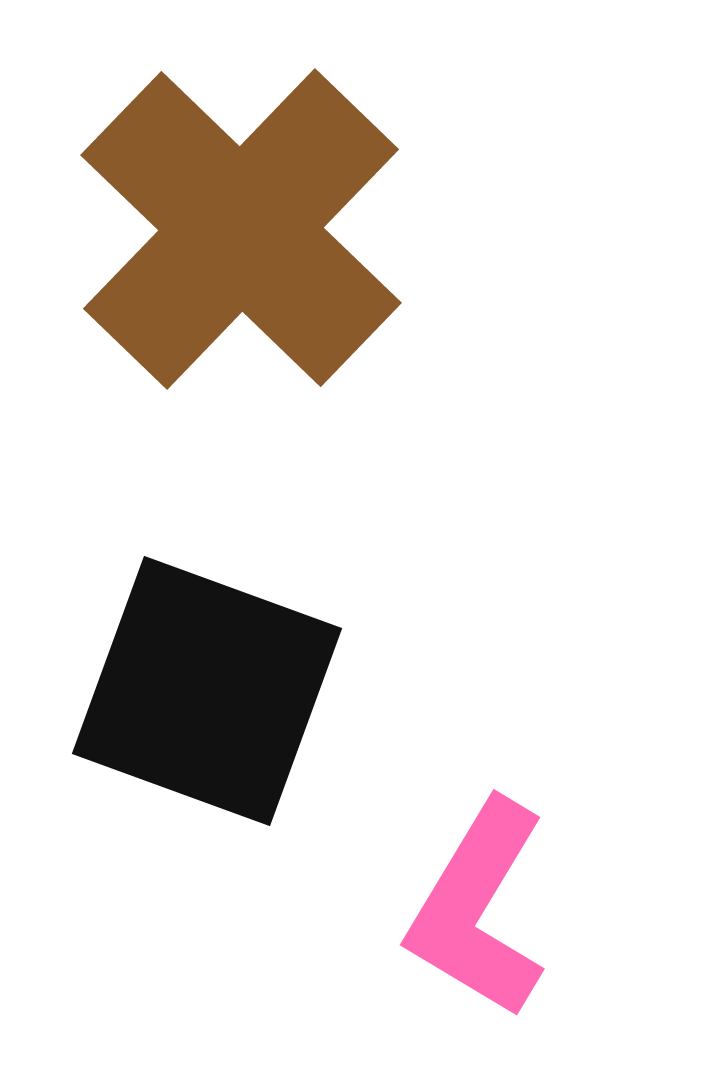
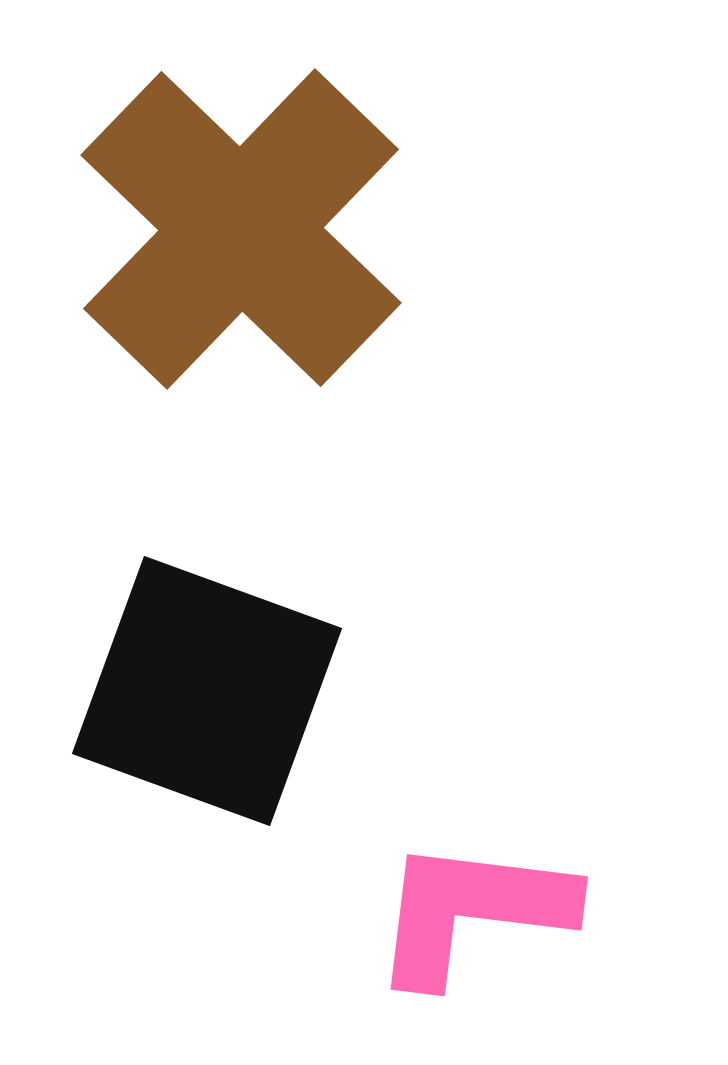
pink L-shape: moved 6 px left, 2 px down; rotated 66 degrees clockwise
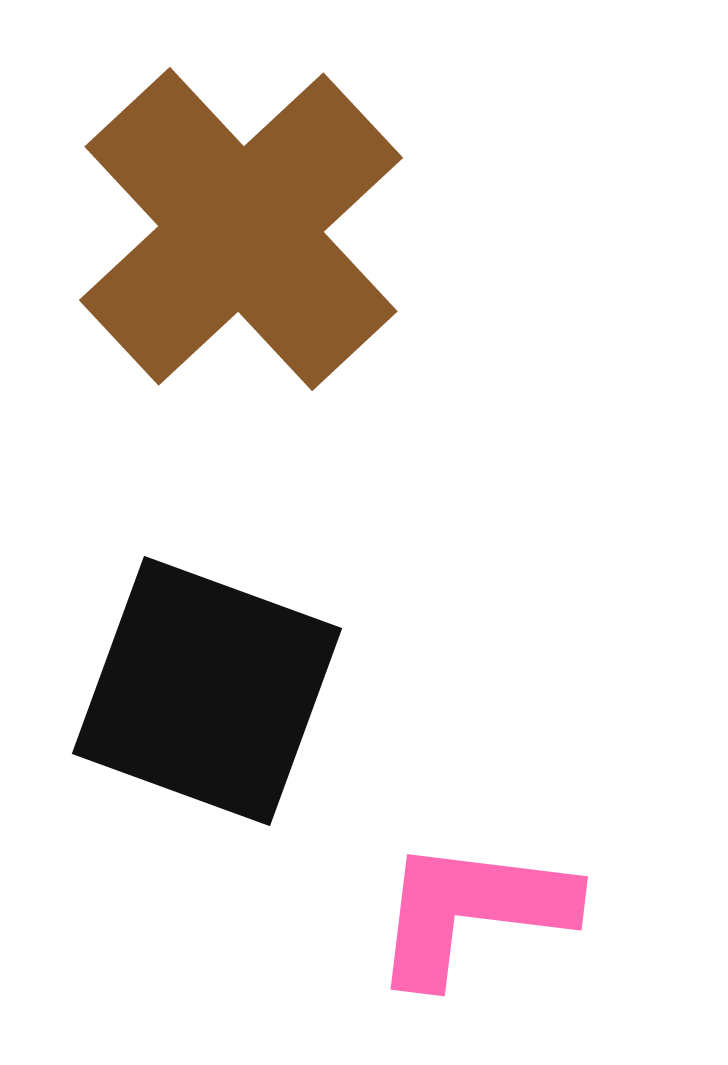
brown cross: rotated 3 degrees clockwise
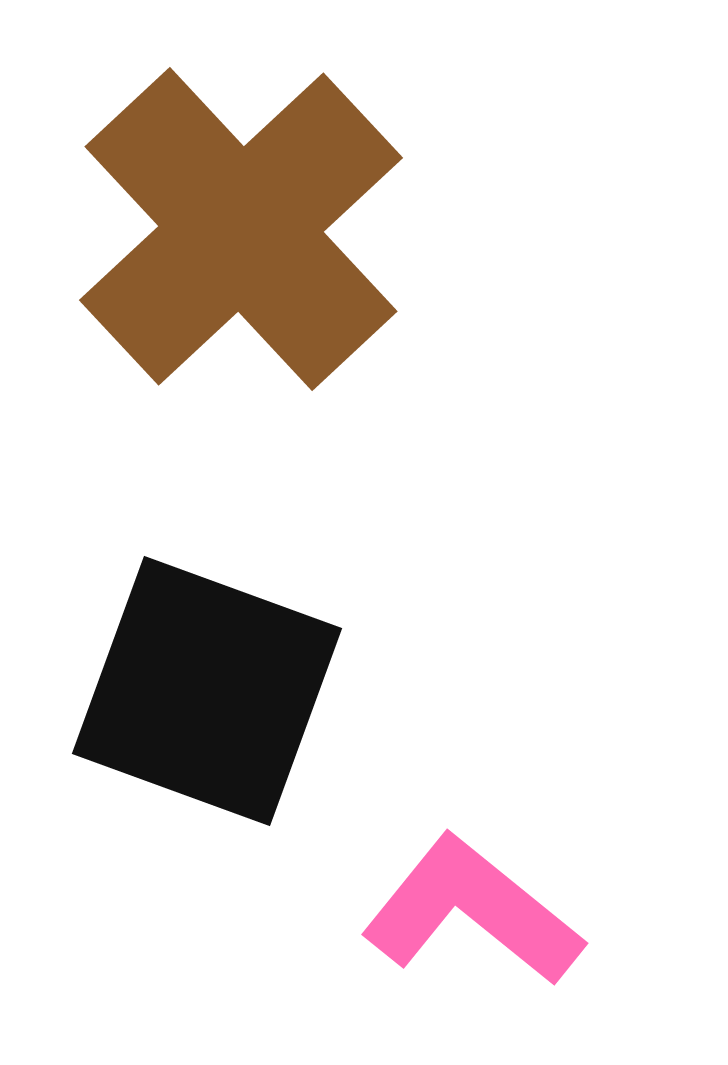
pink L-shape: rotated 32 degrees clockwise
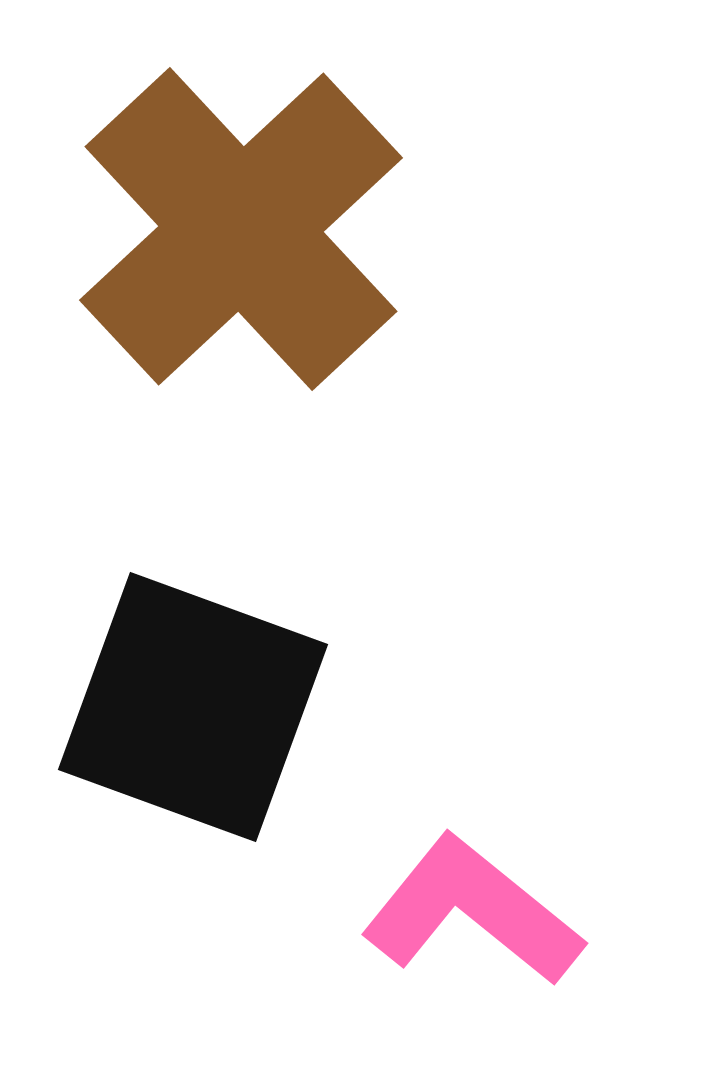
black square: moved 14 px left, 16 px down
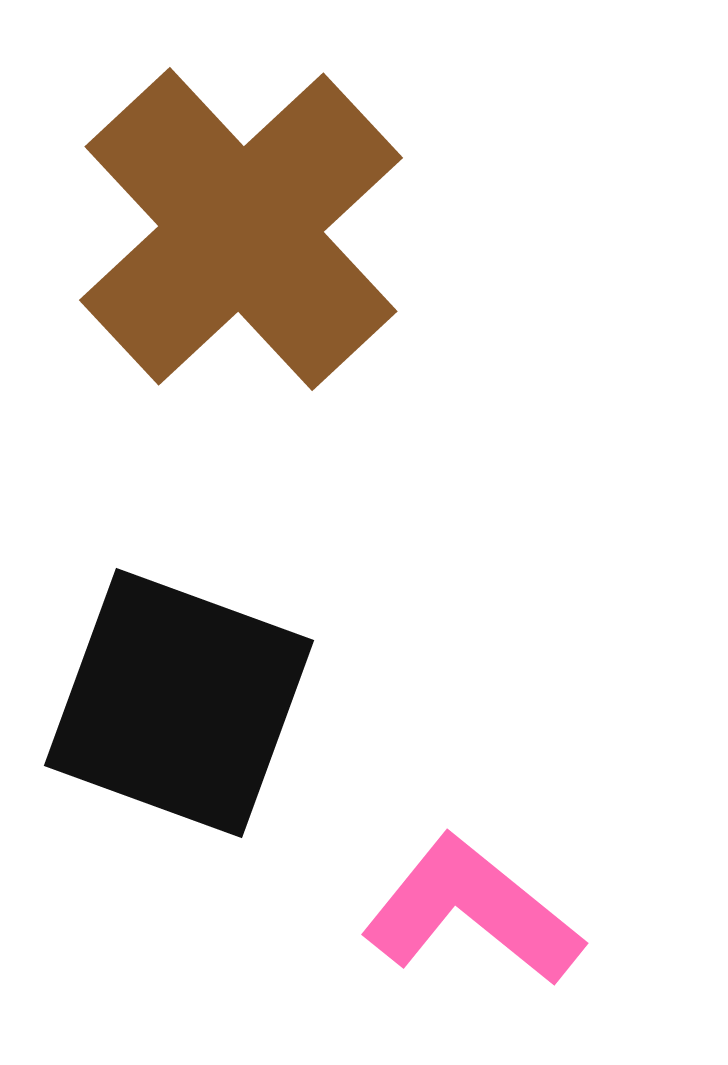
black square: moved 14 px left, 4 px up
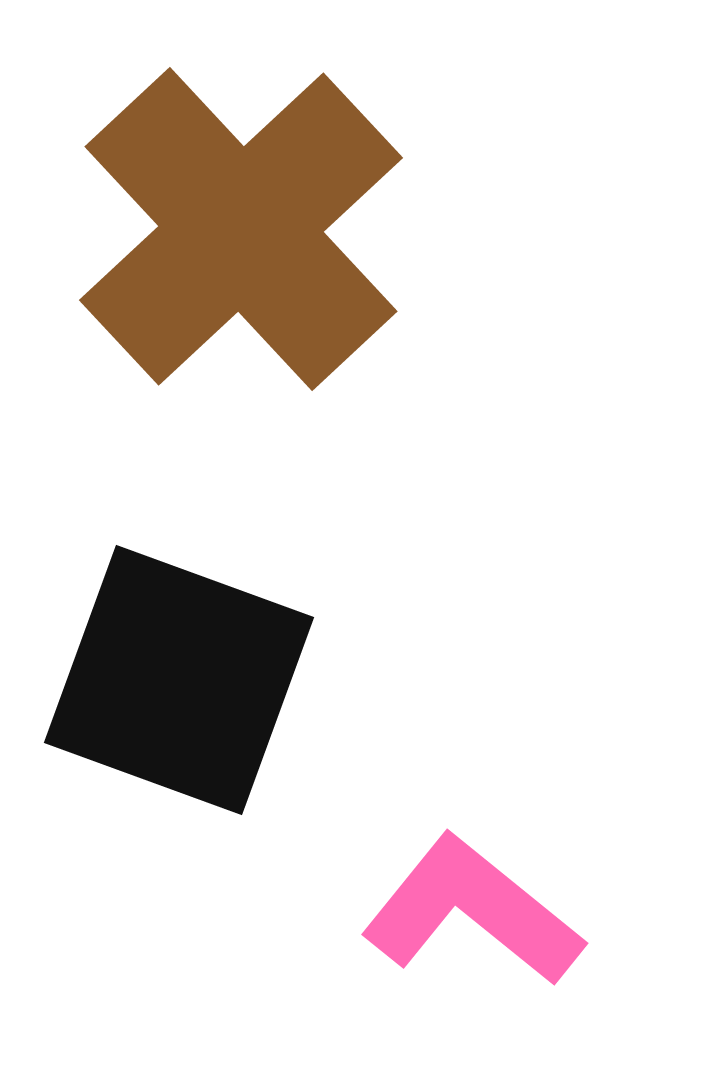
black square: moved 23 px up
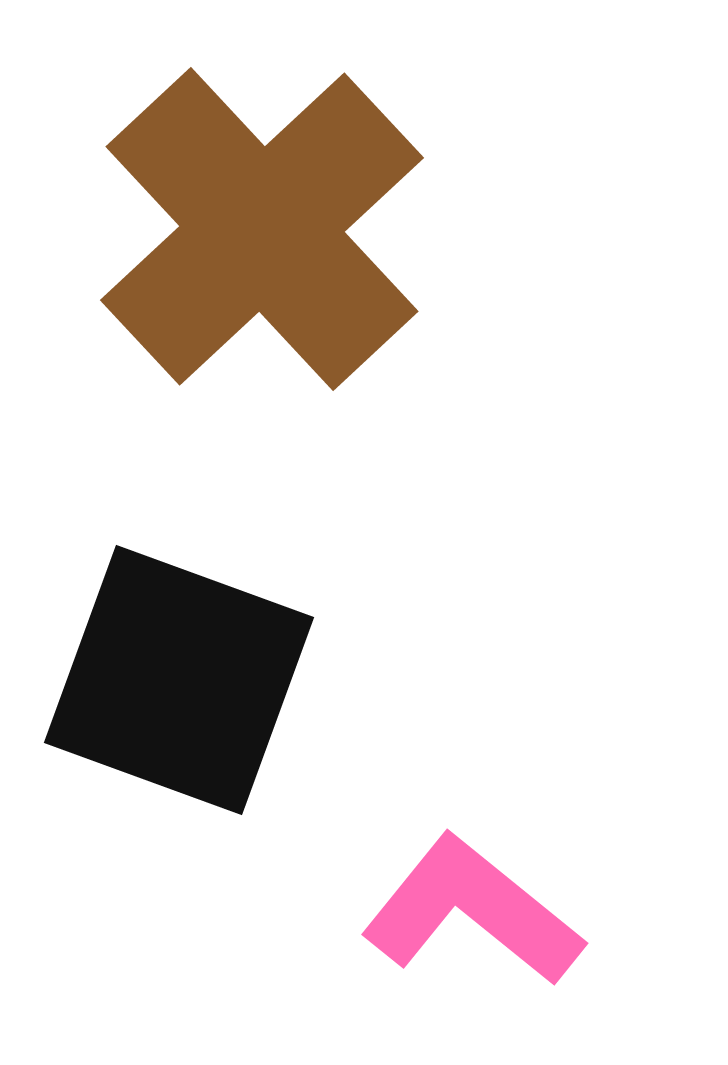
brown cross: moved 21 px right
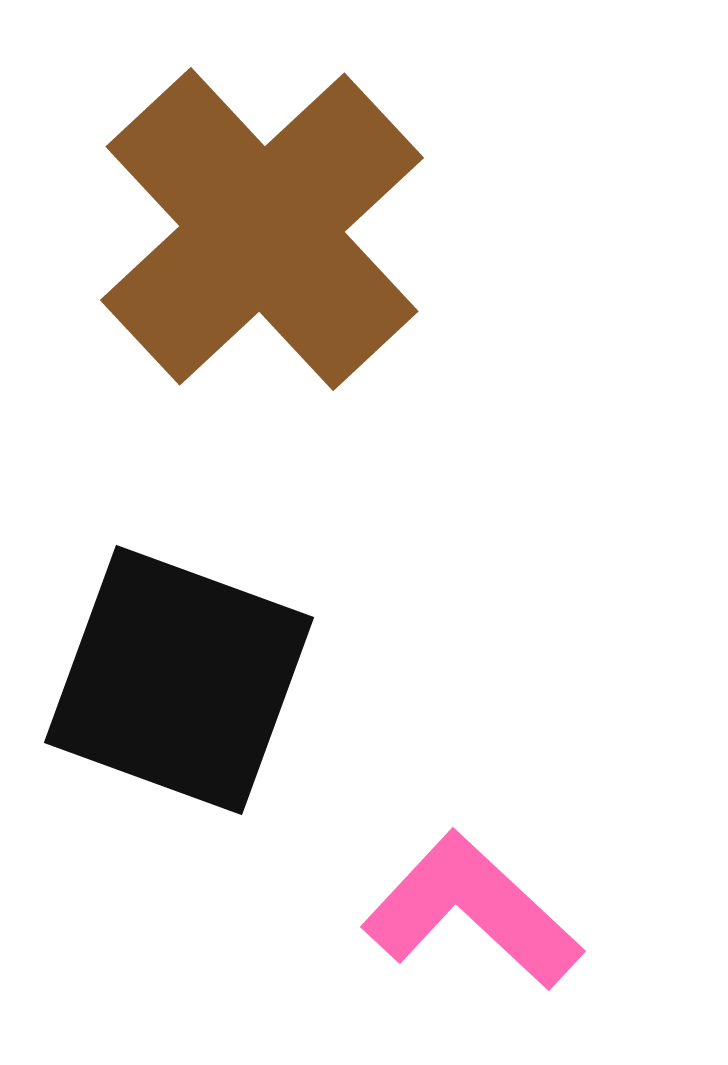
pink L-shape: rotated 4 degrees clockwise
